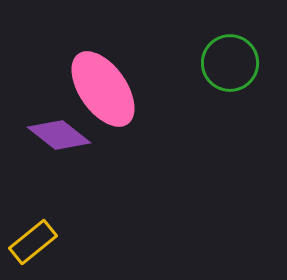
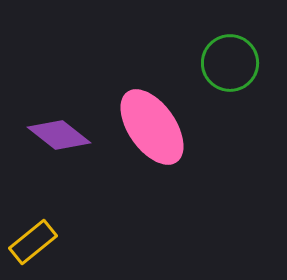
pink ellipse: moved 49 px right, 38 px down
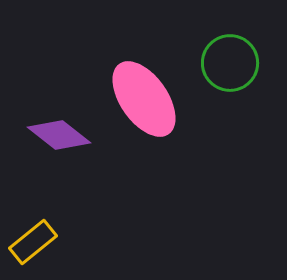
pink ellipse: moved 8 px left, 28 px up
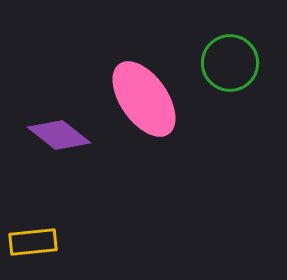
yellow rectangle: rotated 33 degrees clockwise
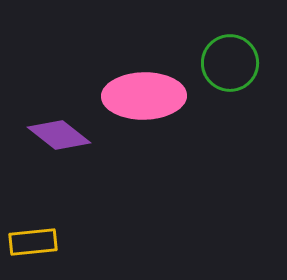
pink ellipse: moved 3 px up; rotated 56 degrees counterclockwise
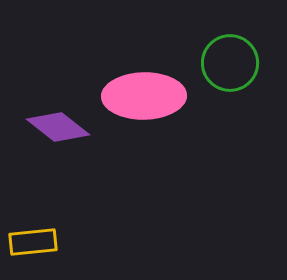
purple diamond: moved 1 px left, 8 px up
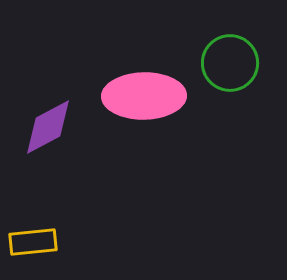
purple diamond: moved 10 px left; rotated 66 degrees counterclockwise
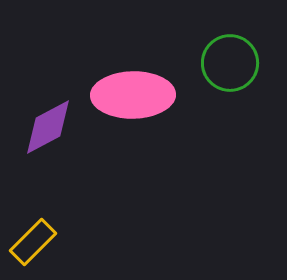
pink ellipse: moved 11 px left, 1 px up
yellow rectangle: rotated 39 degrees counterclockwise
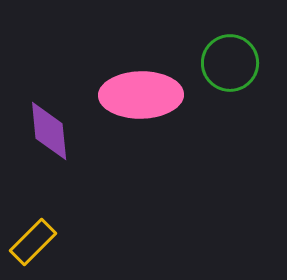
pink ellipse: moved 8 px right
purple diamond: moved 1 px right, 4 px down; rotated 68 degrees counterclockwise
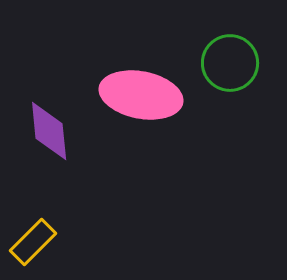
pink ellipse: rotated 12 degrees clockwise
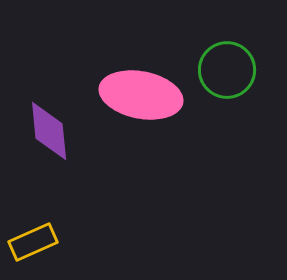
green circle: moved 3 px left, 7 px down
yellow rectangle: rotated 21 degrees clockwise
